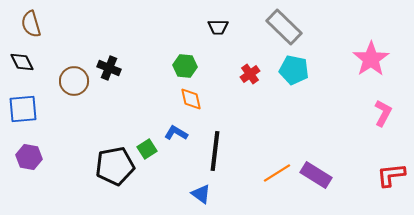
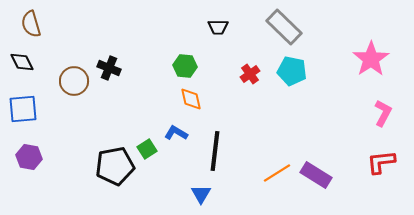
cyan pentagon: moved 2 px left, 1 px down
red L-shape: moved 10 px left, 13 px up
blue triangle: rotated 25 degrees clockwise
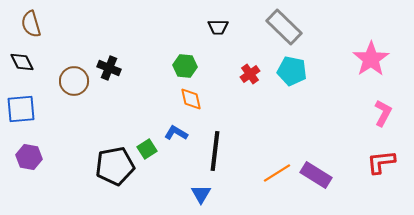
blue square: moved 2 px left
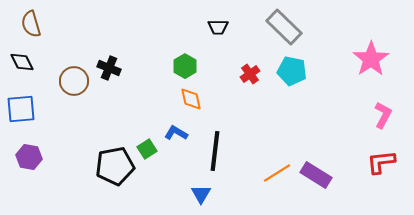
green hexagon: rotated 25 degrees clockwise
pink L-shape: moved 2 px down
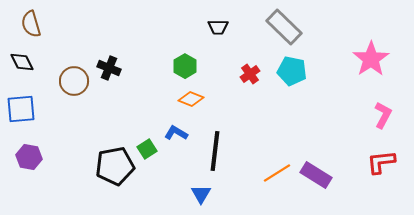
orange diamond: rotated 55 degrees counterclockwise
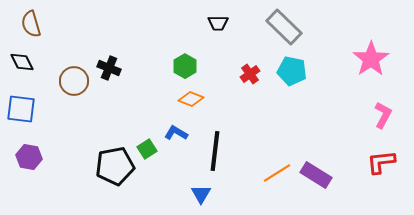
black trapezoid: moved 4 px up
blue square: rotated 12 degrees clockwise
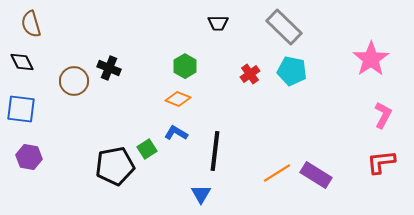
orange diamond: moved 13 px left
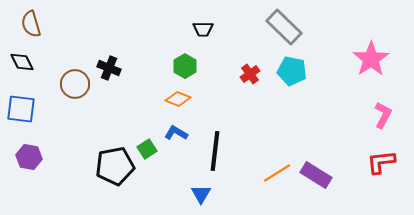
black trapezoid: moved 15 px left, 6 px down
brown circle: moved 1 px right, 3 px down
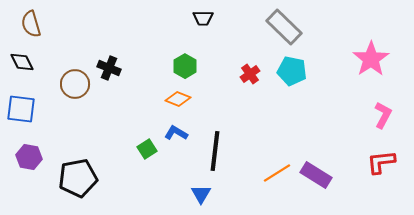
black trapezoid: moved 11 px up
black pentagon: moved 37 px left, 12 px down
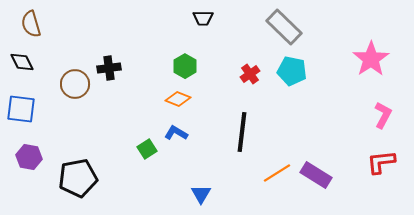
black cross: rotated 30 degrees counterclockwise
black line: moved 27 px right, 19 px up
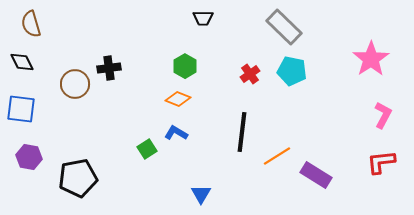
orange line: moved 17 px up
